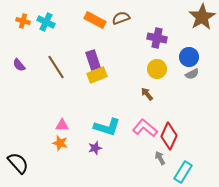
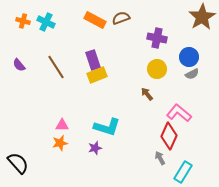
pink L-shape: moved 34 px right, 15 px up
orange star: rotated 28 degrees counterclockwise
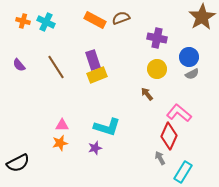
black semicircle: rotated 105 degrees clockwise
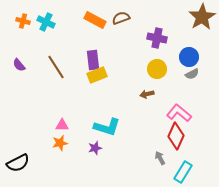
purple rectangle: rotated 12 degrees clockwise
brown arrow: rotated 64 degrees counterclockwise
red diamond: moved 7 px right
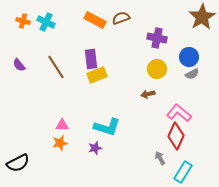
purple rectangle: moved 2 px left, 1 px up
brown arrow: moved 1 px right
